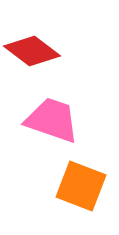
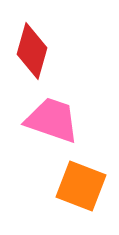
red diamond: rotated 68 degrees clockwise
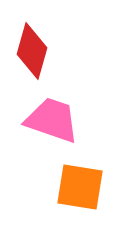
orange square: moved 1 px left, 1 px down; rotated 12 degrees counterclockwise
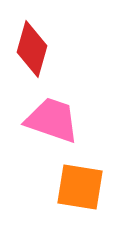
red diamond: moved 2 px up
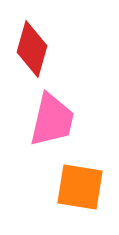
pink trapezoid: rotated 84 degrees clockwise
